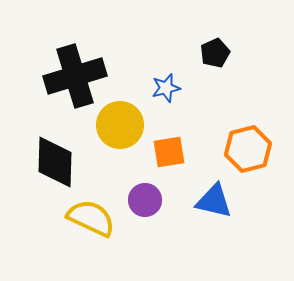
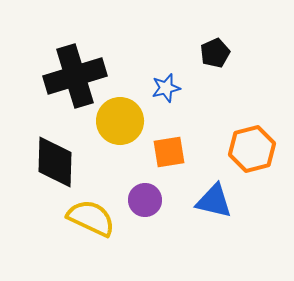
yellow circle: moved 4 px up
orange hexagon: moved 4 px right
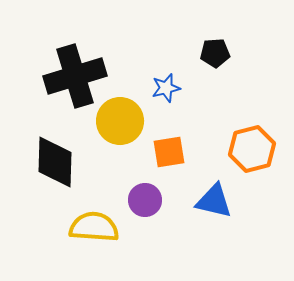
black pentagon: rotated 20 degrees clockwise
yellow semicircle: moved 3 px right, 9 px down; rotated 21 degrees counterclockwise
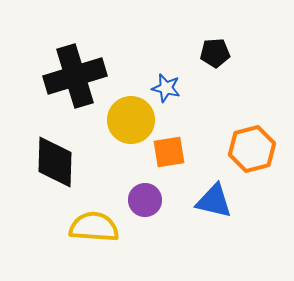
blue star: rotated 28 degrees clockwise
yellow circle: moved 11 px right, 1 px up
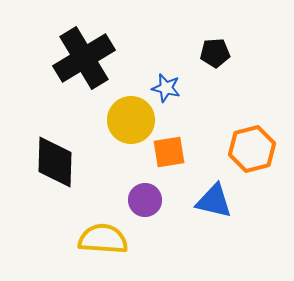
black cross: moved 9 px right, 18 px up; rotated 14 degrees counterclockwise
yellow semicircle: moved 9 px right, 12 px down
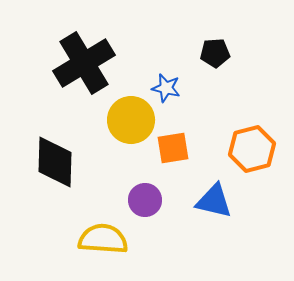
black cross: moved 5 px down
orange square: moved 4 px right, 4 px up
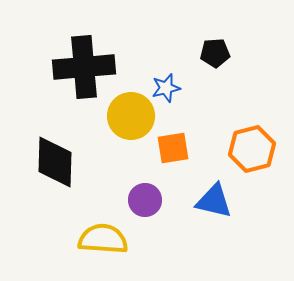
black cross: moved 4 px down; rotated 26 degrees clockwise
blue star: rotated 28 degrees counterclockwise
yellow circle: moved 4 px up
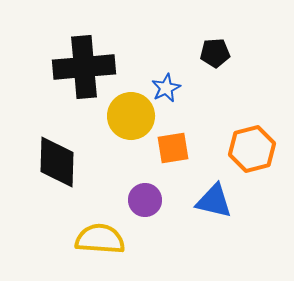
blue star: rotated 12 degrees counterclockwise
black diamond: moved 2 px right
yellow semicircle: moved 3 px left
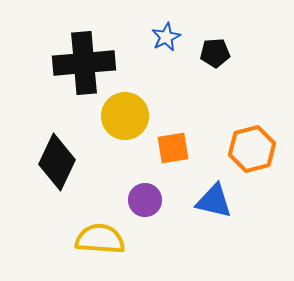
black cross: moved 4 px up
blue star: moved 51 px up
yellow circle: moved 6 px left
black diamond: rotated 24 degrees clockwise
